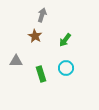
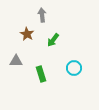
gray arrow: rotated 24 degrees counterclockwise
brown star: moved 8 px left, 2 px up
green arrow: moved 12 px left
cyan circle: moved 8 px right
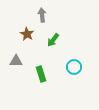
cyan circle: moved 1 px up
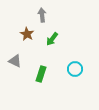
green arrow: moved 1 px left, 1 px up
gray triangle: moved 1 px left; rotated 24 degrees clockwise
cyan circle: moved 1 px right, 2 px down
green rectangle: rotated 35 degrees clockwise
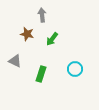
brown star: rotated 16 degrees counterclockwise
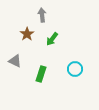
brown star: rotated 24 degrees clockwise
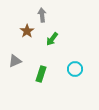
brown star: moved 3 px up
gray triangle: rotated 48 degrees counterclockwise
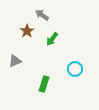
gray arrow: rotated 48 degrees counterclockwise
green rectangle: moved 3 px right, 10 px down
